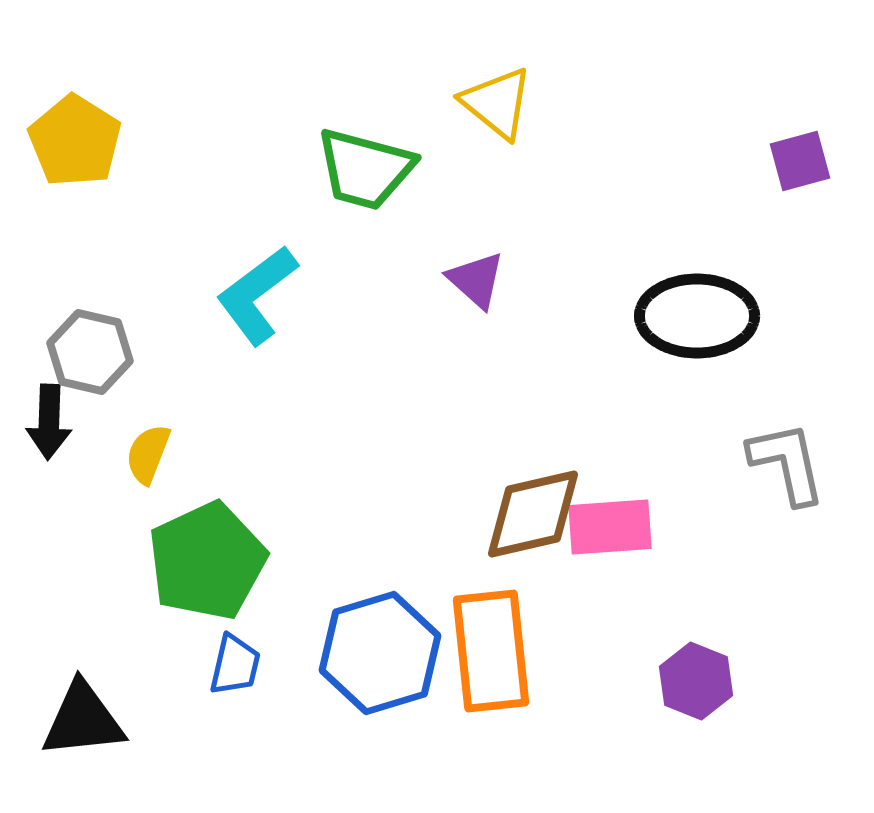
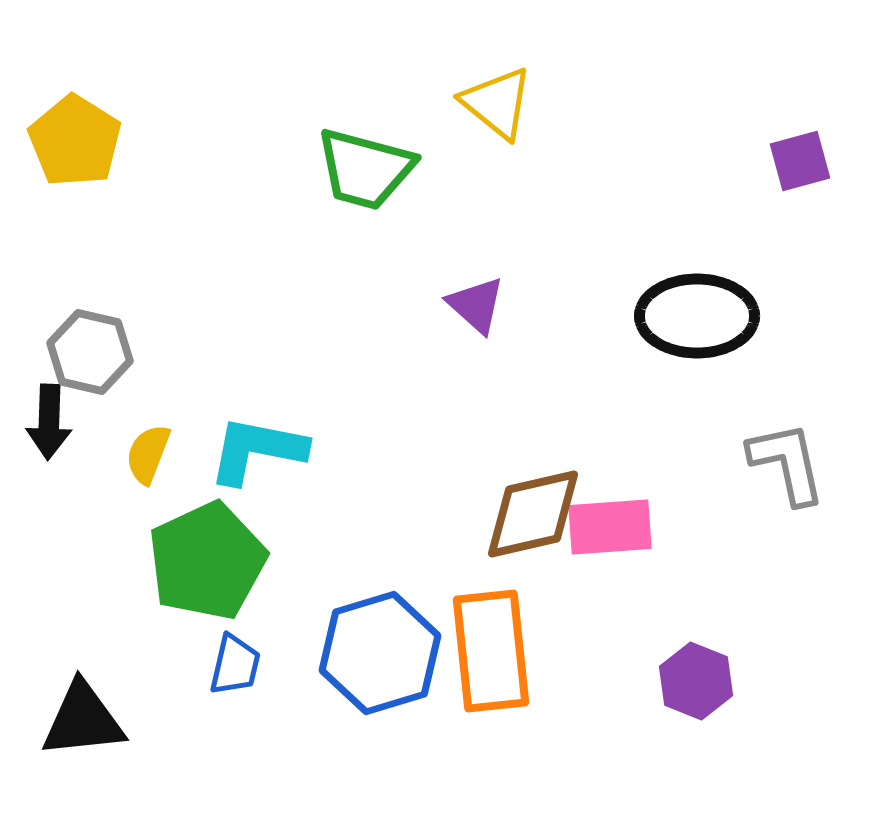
purple triangle: moved 25 px down
cyan L-shape: moved 155 px down; rotated 48 degrees clockwise
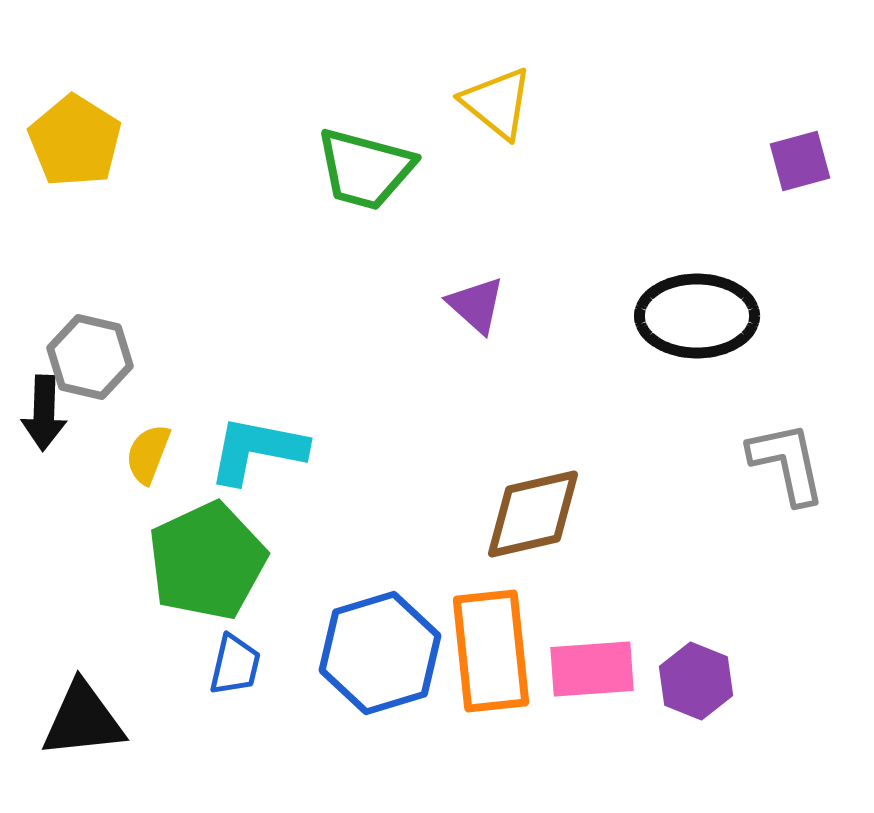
gray hexagon: moved 5 px down
black arrow: moved 5 px left, 9 px up
pink rectangle: moved 18 px left, 142 px down
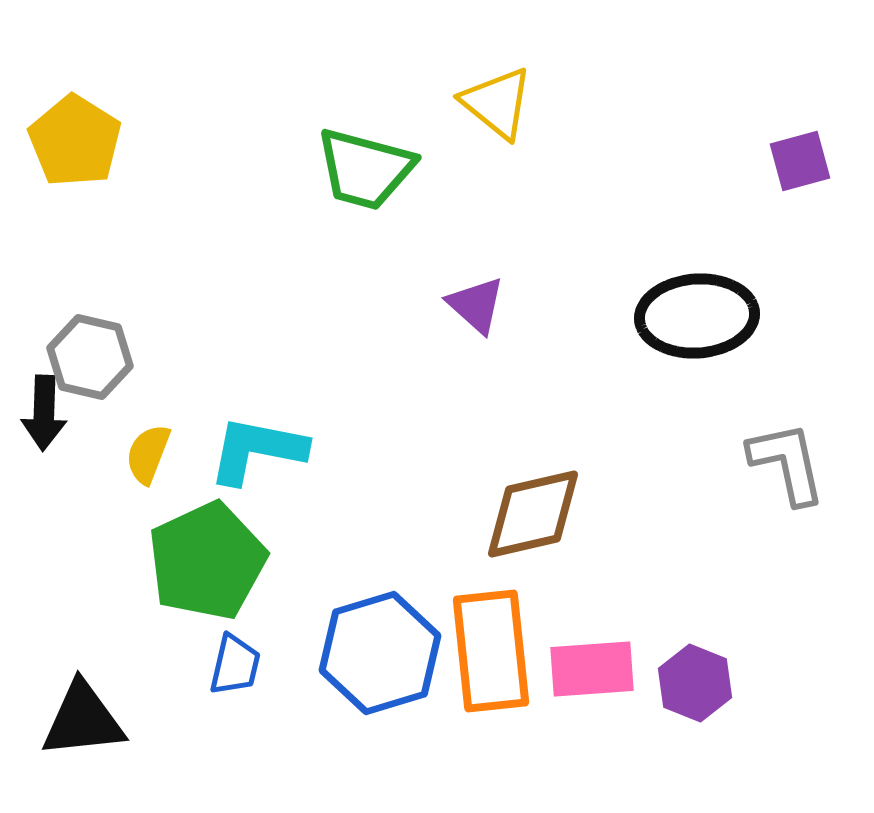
black ellipse: rotated 4 degrees counterclockwise
purple hexagon: moved 1 px left, 2 px down
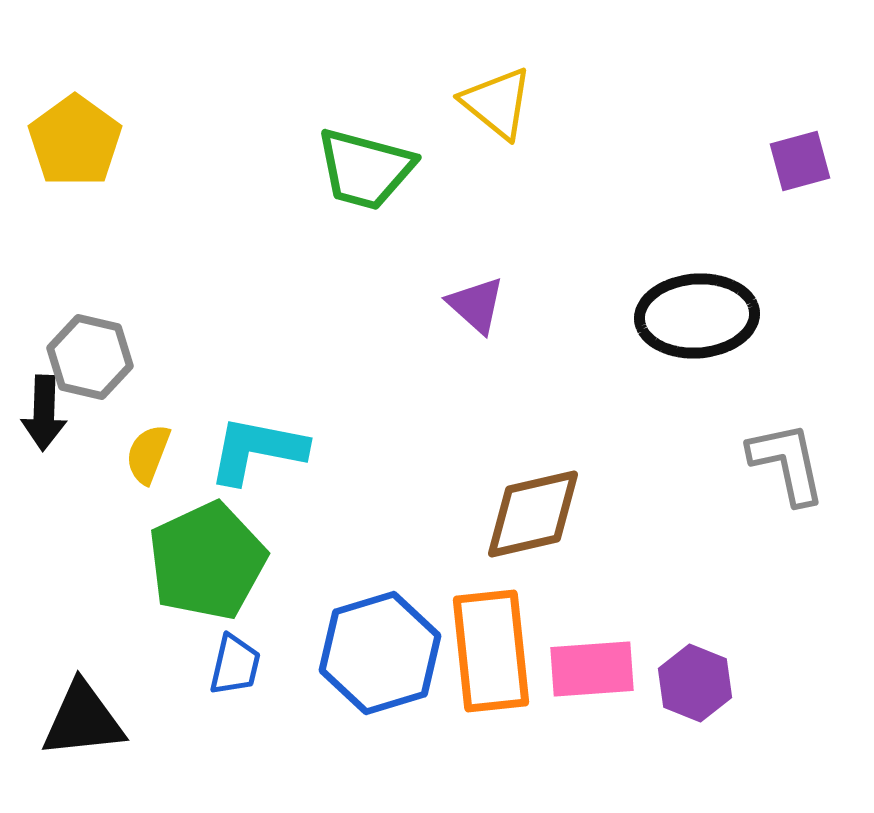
yellow pentagon: rotated 4 degrees clockwise
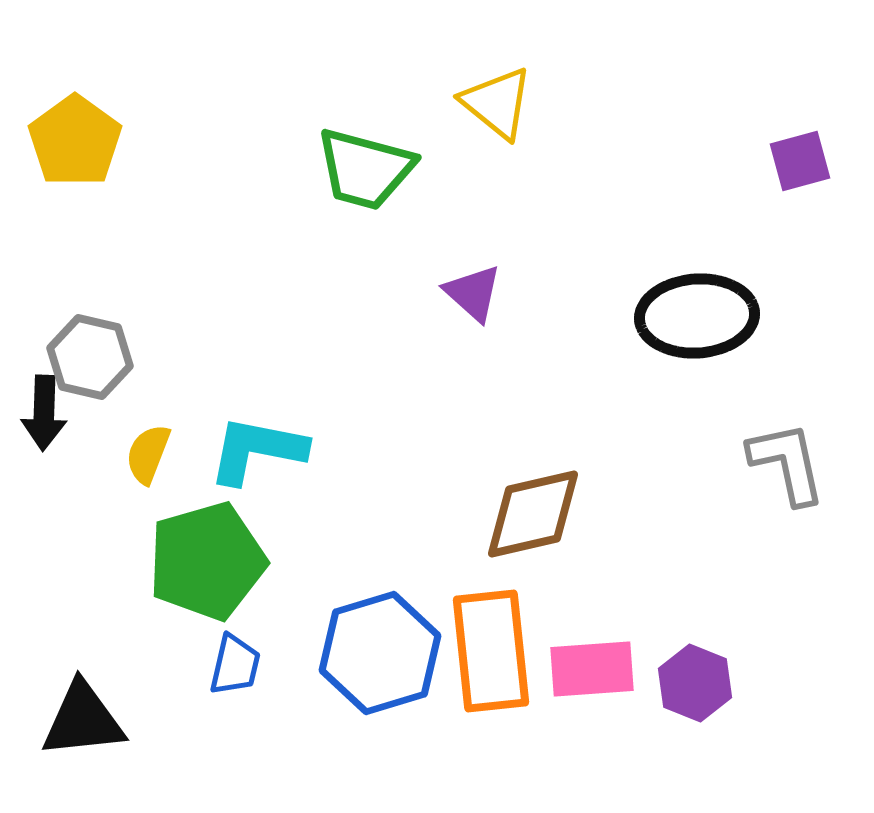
purple triangle: moved 3 px left, 12 px up
green pentagon: rotated 9 degrees clockwise
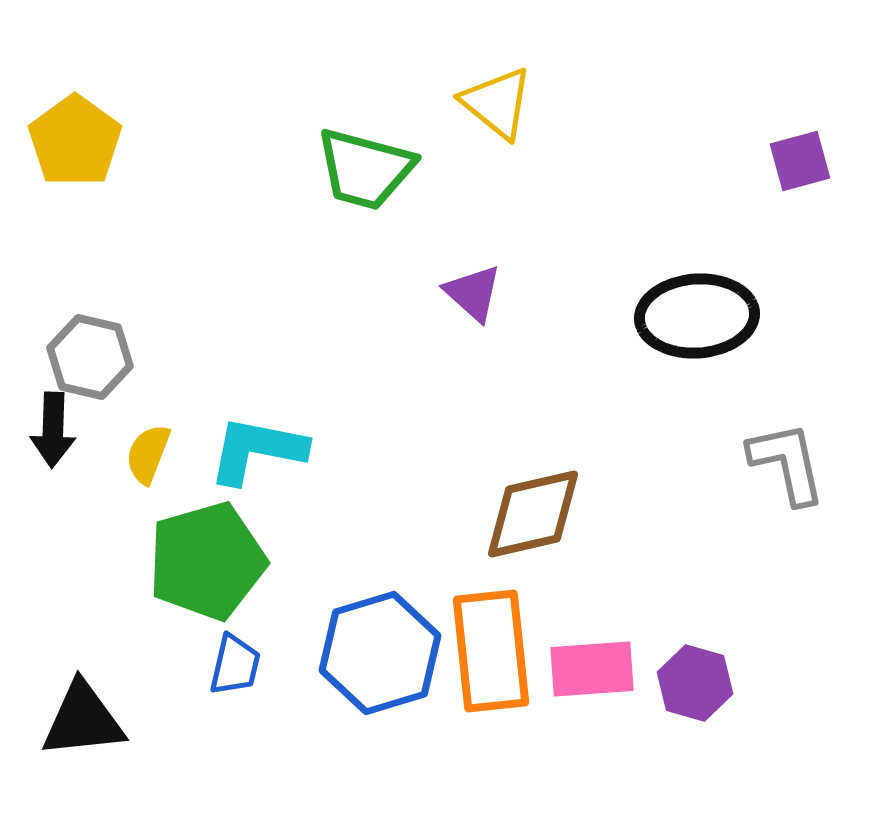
black arrow: moved 9 px right, 17 px down
purple hexagon: rotated 6 degrees counterclockwise
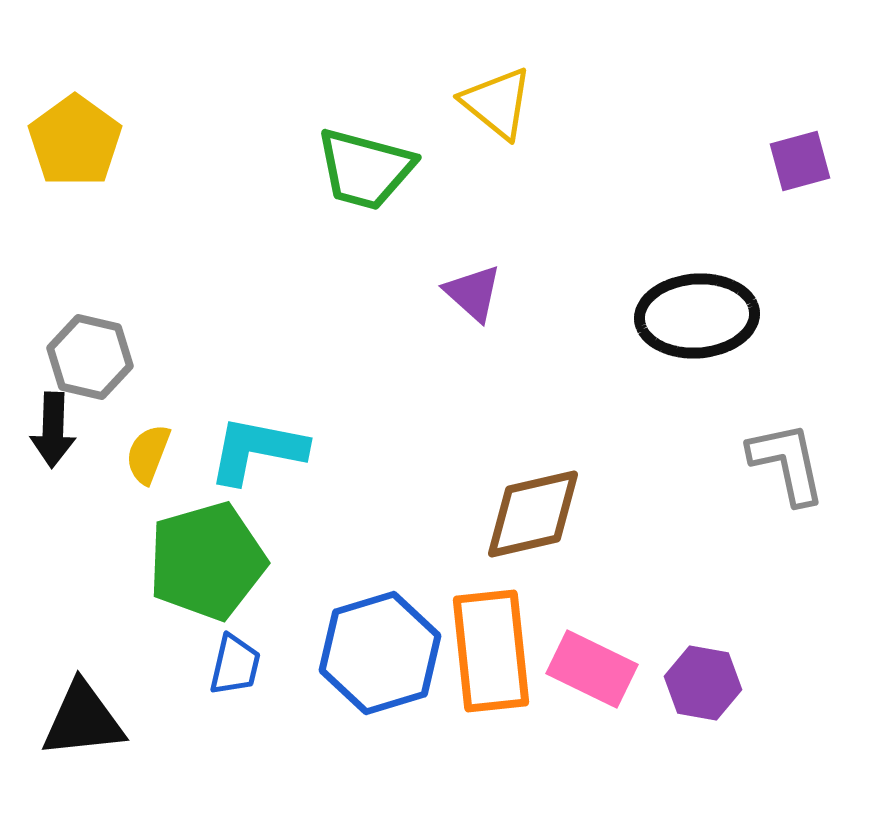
pink rectangle: rotated 30 degrees clockwise
purple hexagon: moved 8 px right; rotated 6 degrees counterclockwise
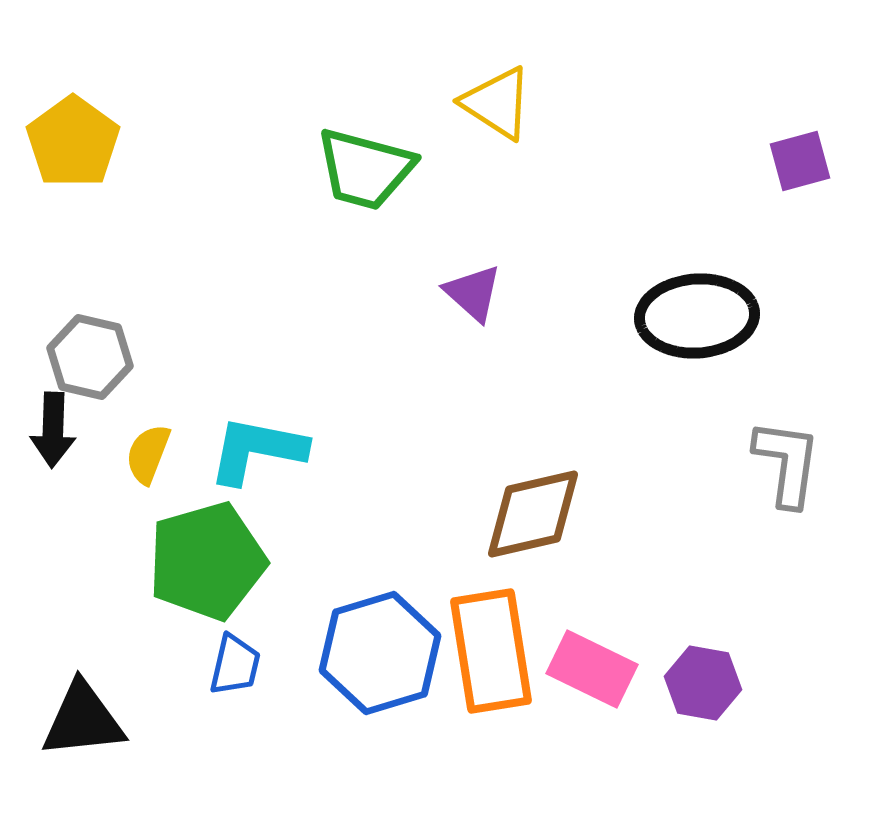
yellow triangle: rotated 6 degrees counterclockwise
yellow pentagon: moved 2 px left, 1 px down
gray L-shape: rotated 20 degrees clockwise
orange rectangle: rotated 3 degrees counterclockwise
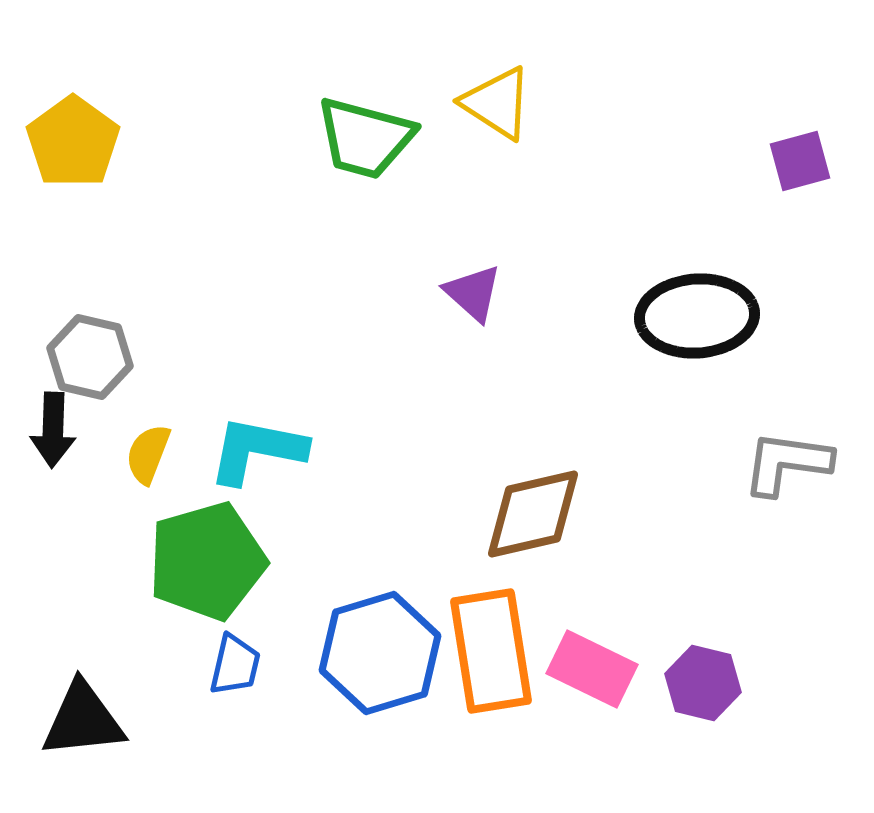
green trapezoid: moved 31 px up
gray L-shape: rotated 90 degrees counterclockwise
purple hexagon: rotated 4 degrees clockwise
